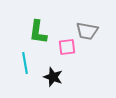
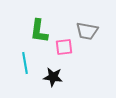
green L-shape: moved 1 px right, 1 px up
pink square: moved 3 px left
black star: rotated 12 degrees counterclockwise
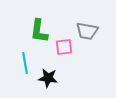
black star: moved 5 px left, 1 px down
